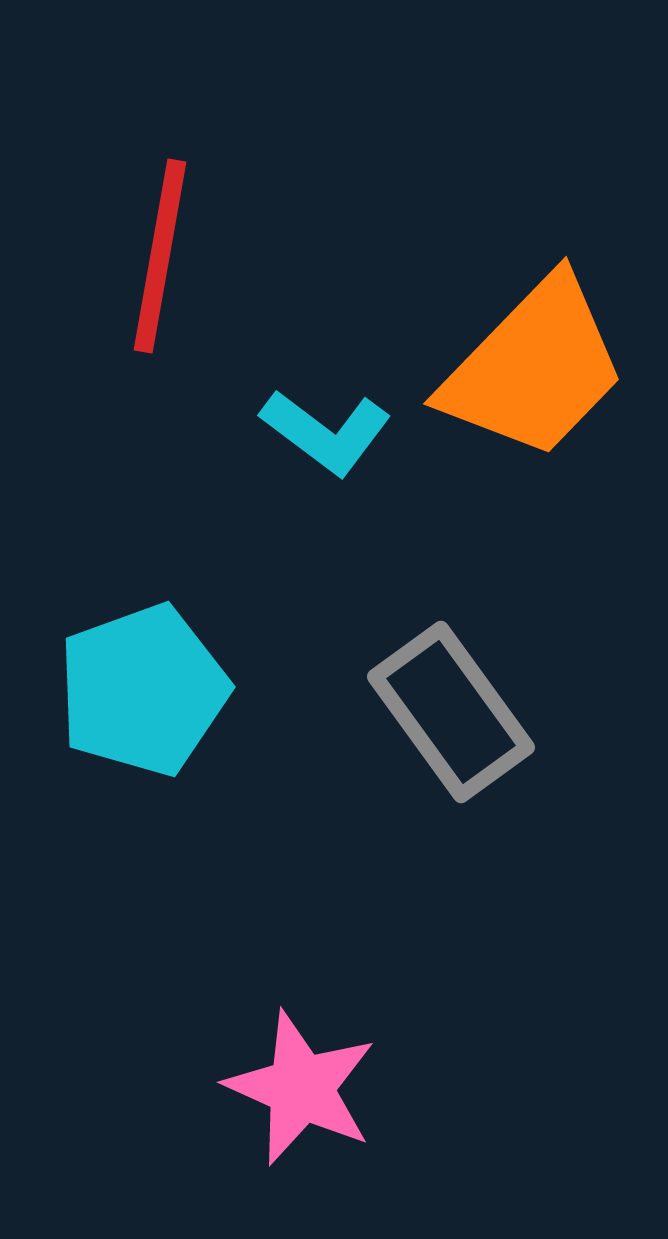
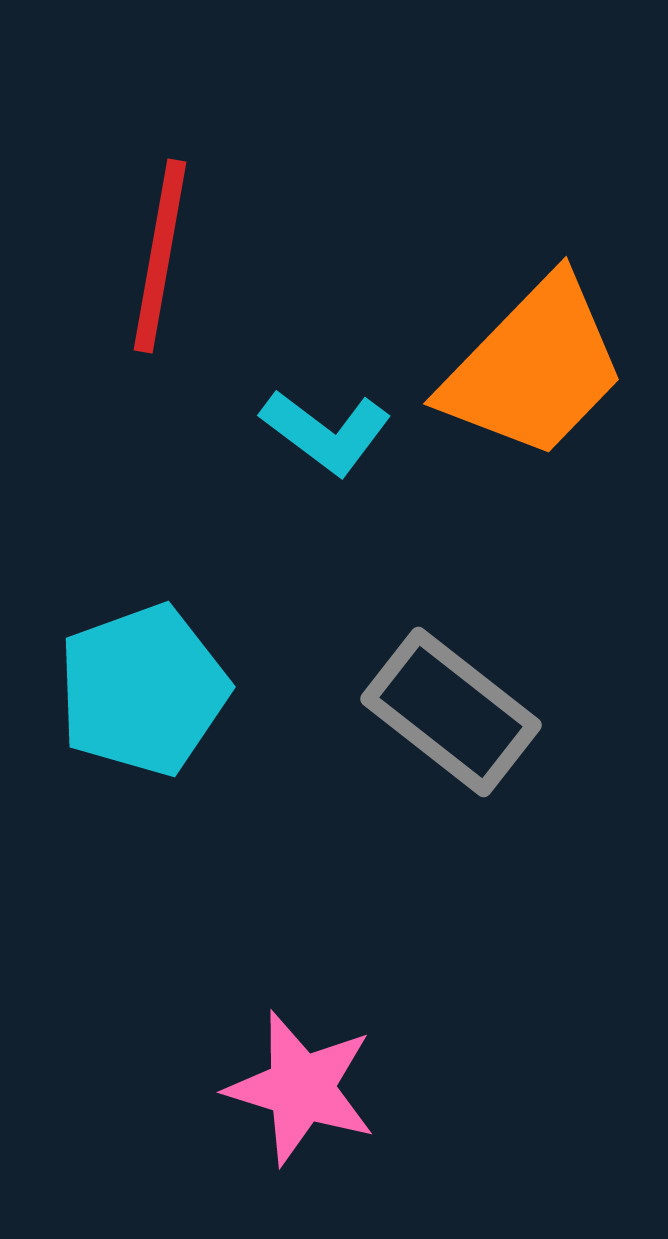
gray rectangle: rotated 16 degrees counterclockwise
pink star: rotated 7 degrees counterclockwise
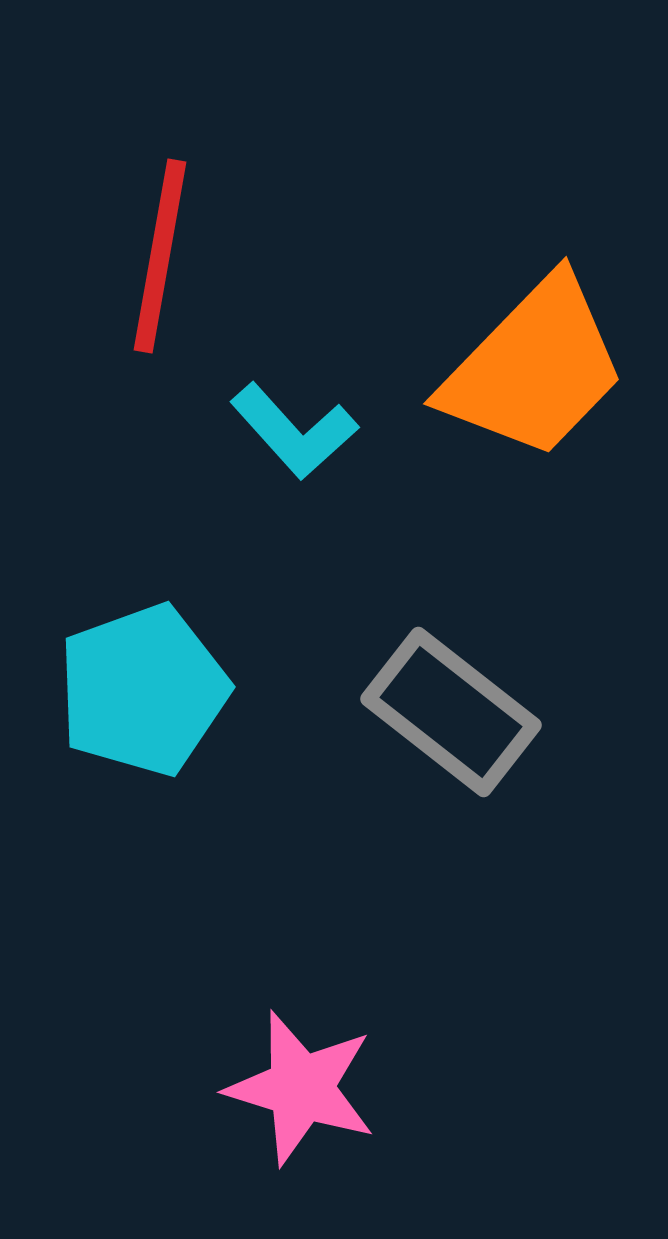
cyan L-shape: moved 32 px left, 1 px up; rotated 11 degrees clockwise
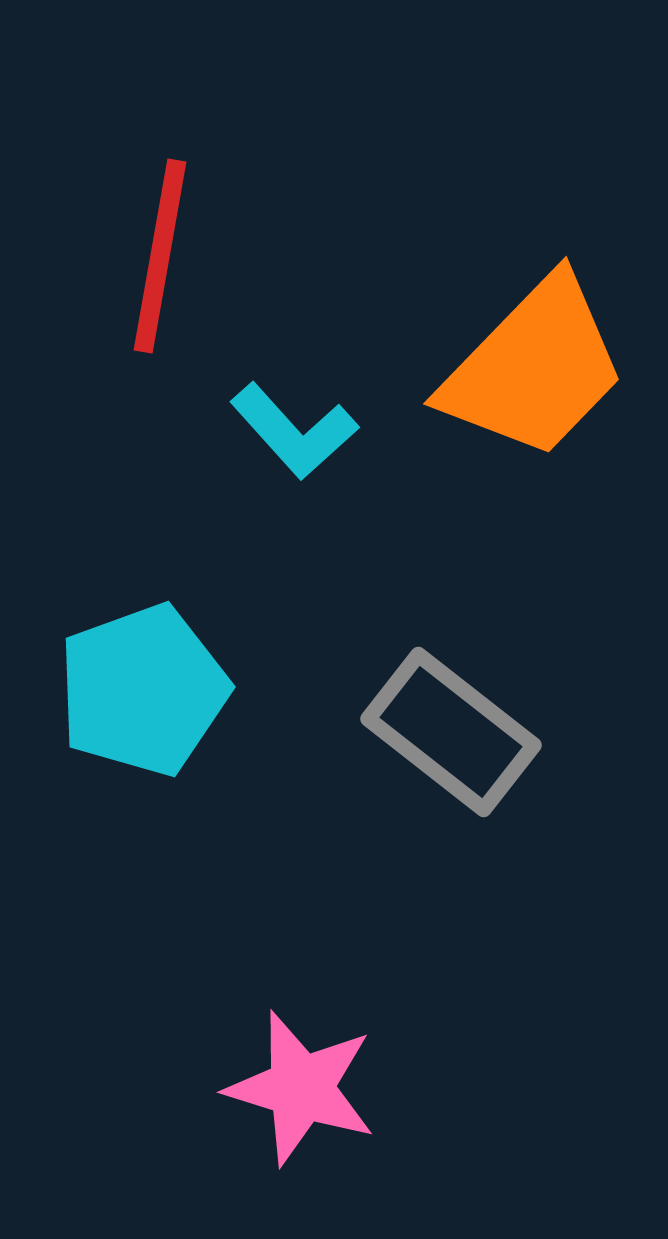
gray rectangle: moved 20 px down
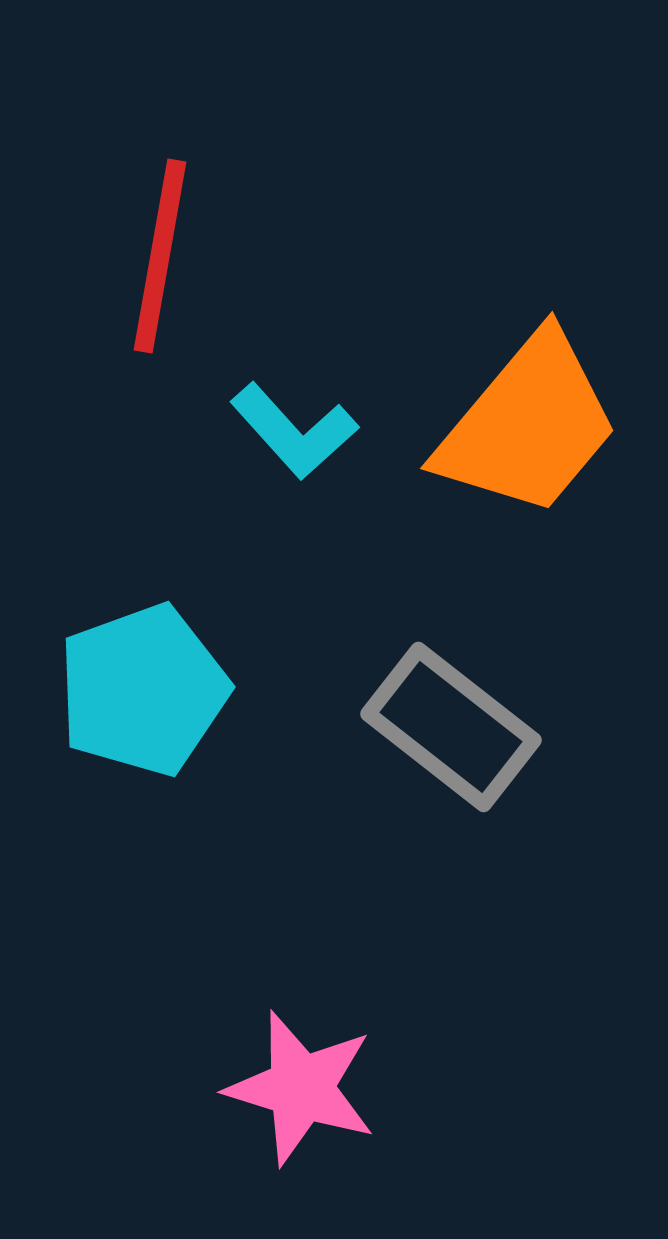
orange trapezoid: moved 6 px left, 57 px down; rotated 4 degrees counterclockwise
gray rectangle: moved 5 px up
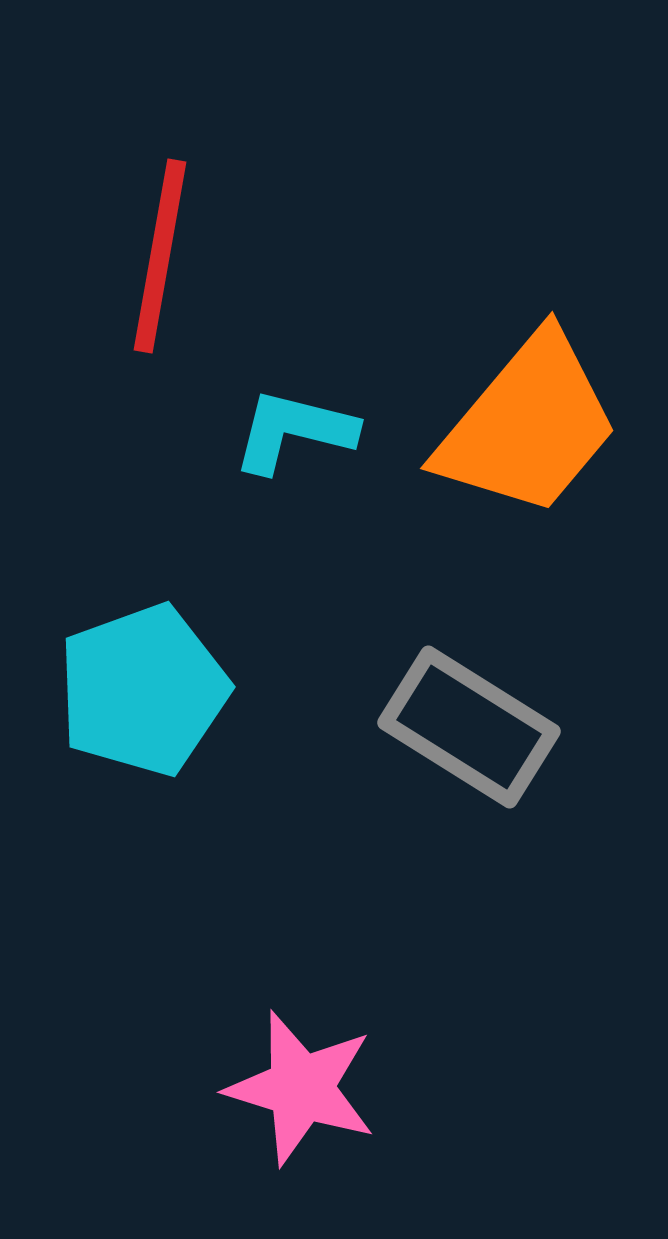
cyan L-shape: rotated 146 degrees clockwise
gray rectangle: moved 18 px right; rotated 6 degrees counterclockwise
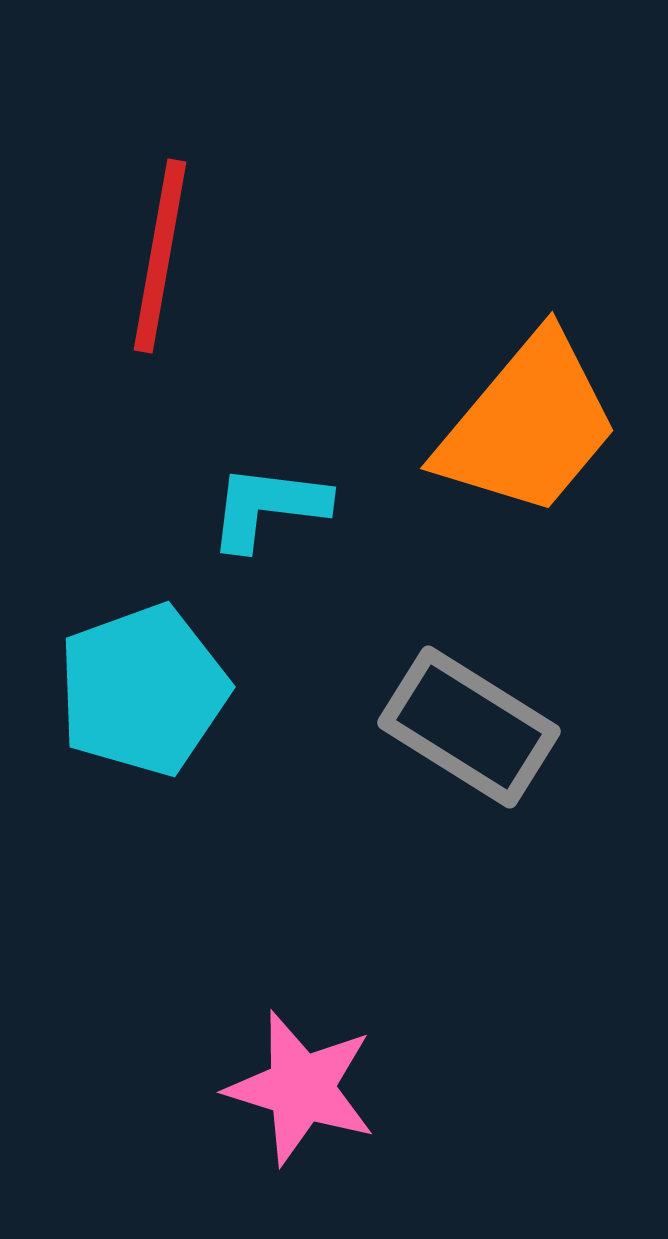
cyan L-shape: moved 26 px left, 76 px down; rotated 7 degrees counterclockwise
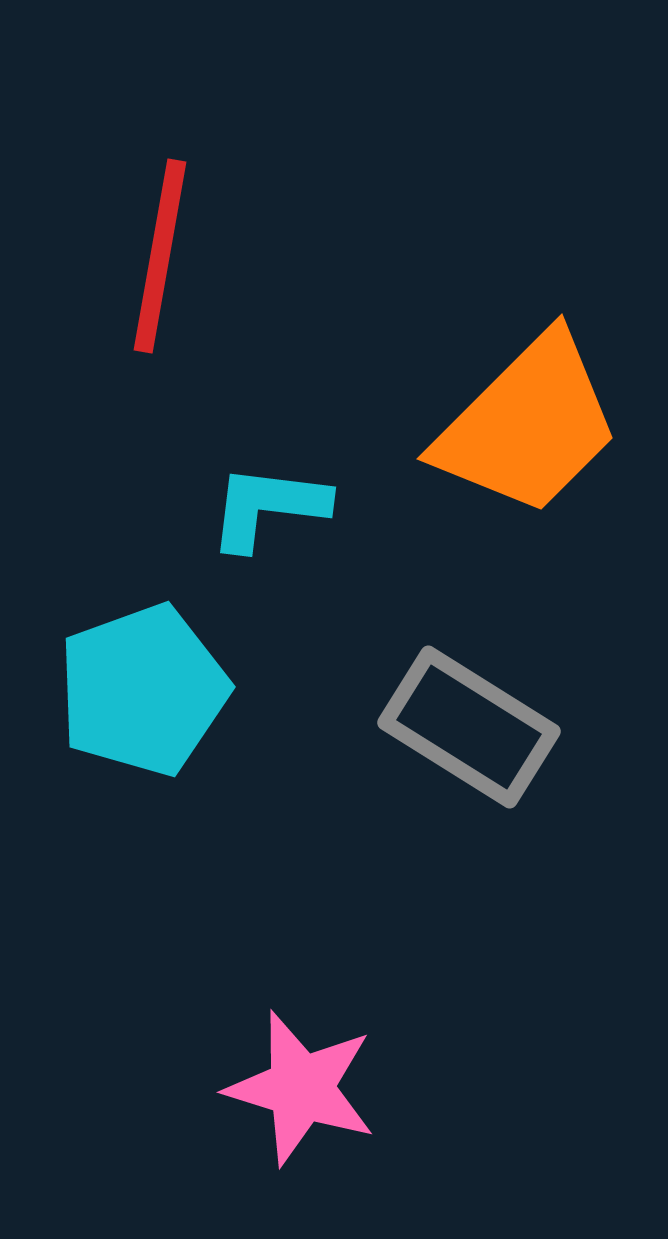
orange trapezoid: rotated 5 degrees clockwise
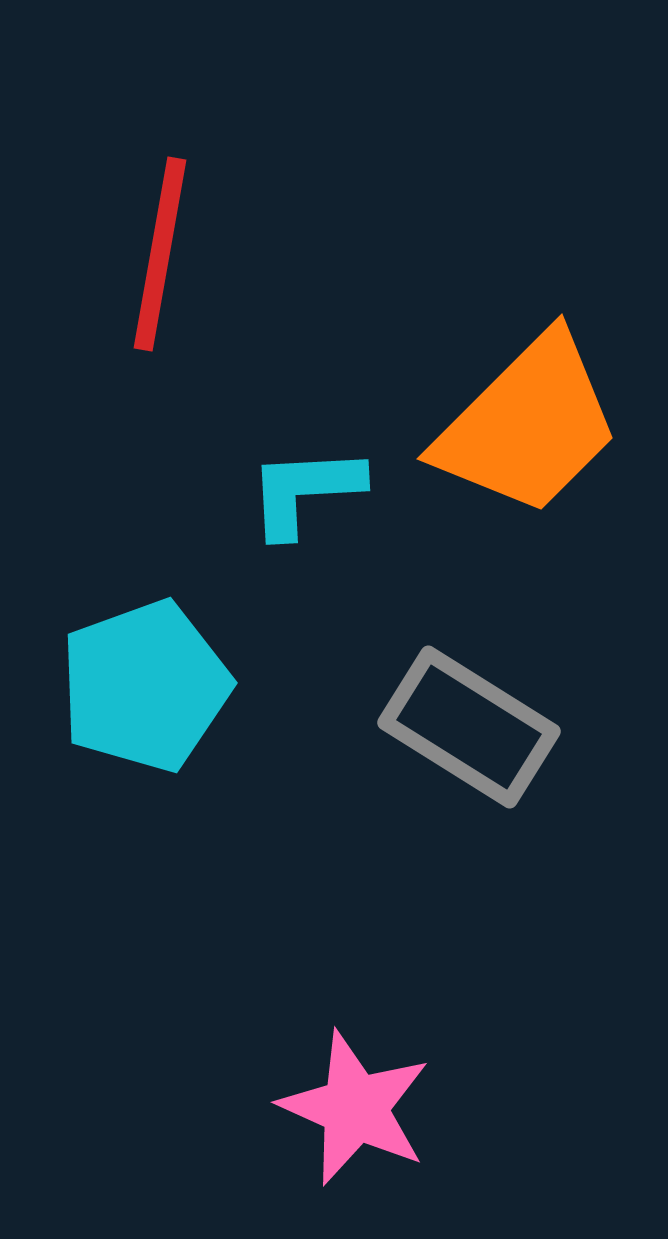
red line: moved 2 px up
cyan L-shape: moved 37 px right, 16 px up; rotated 10 degrees counterclockwise
cyan pentagon: moved 2 px right, 4 px up
pink star: moved 54 px right, 20 px down; rotated 7 degrees clockwise
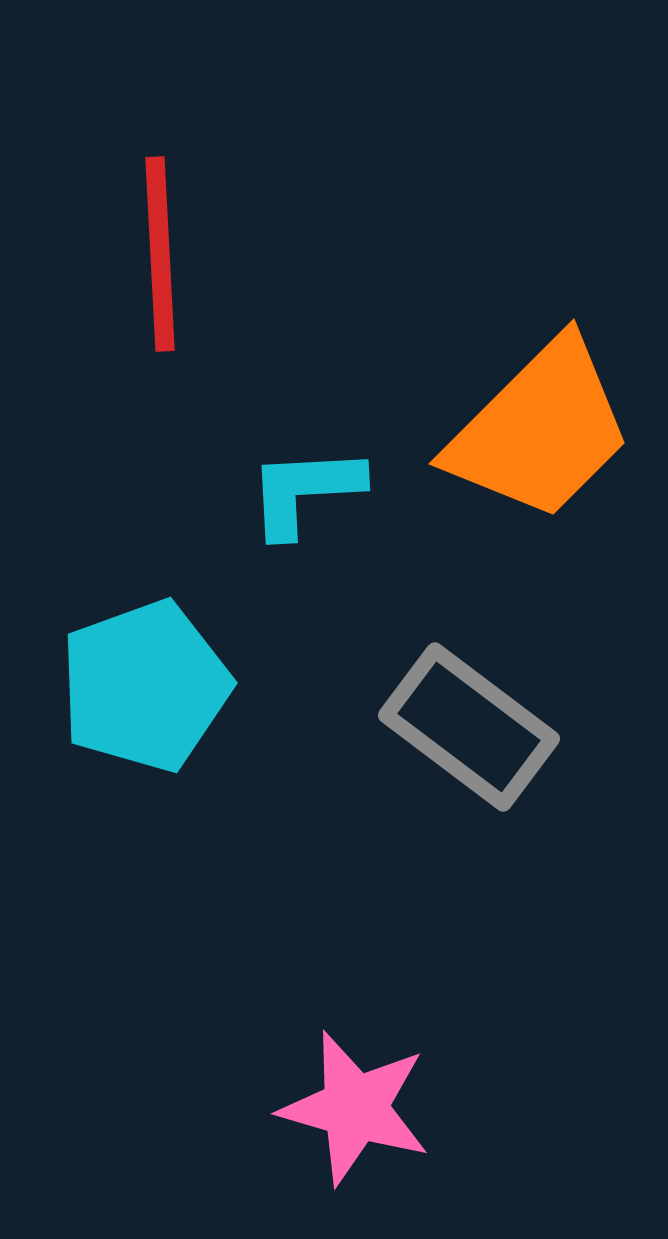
red line: rotated 13 degrees counterclockwise
orange trapezoid: moved 12 px right, 5 px down
gray rectangle: rotated 5 degrees clockwise
pink star: rotated 8 degrees counterclockwise
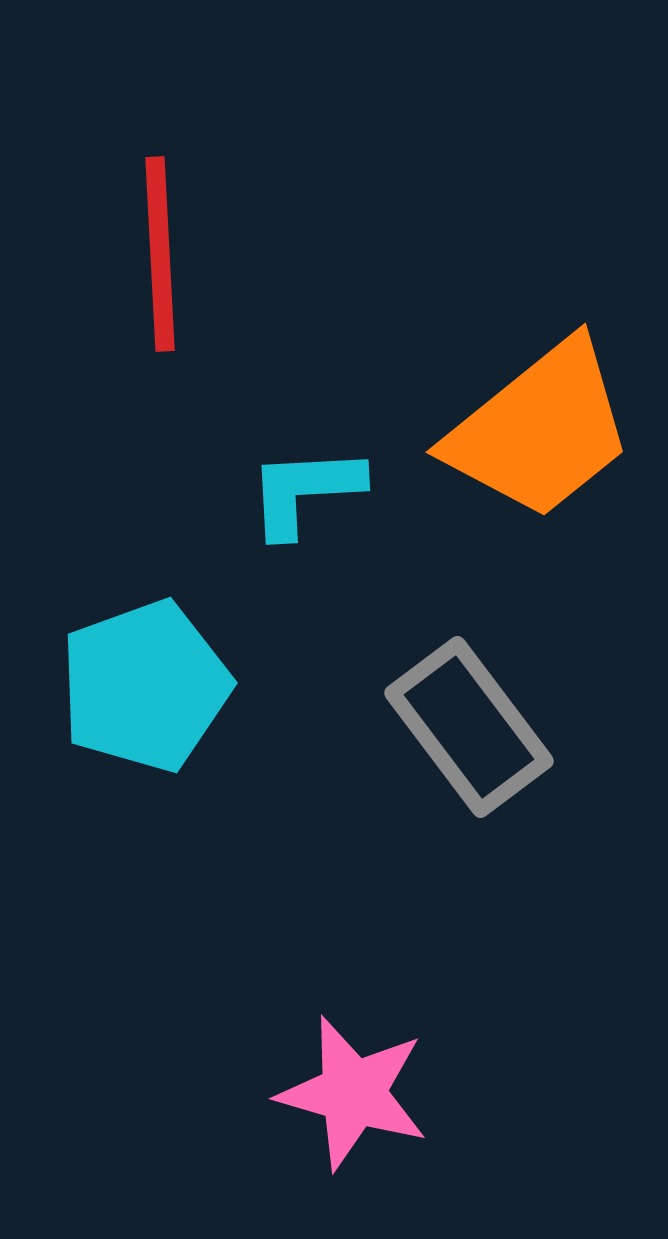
orange trapezoid: rotated 6 degrees clockwise
gray rectangle: rotated 16 degrees clockwise
pink star: moved 2 px left, 15 px up
